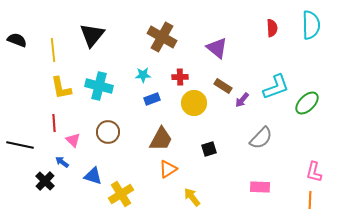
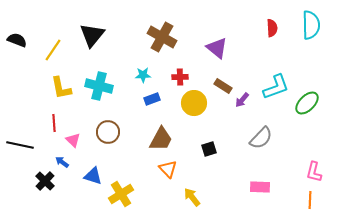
yellow line: rotated 40 degrees clockwise
orange triangle: rotated 42 degrees counterclockwise
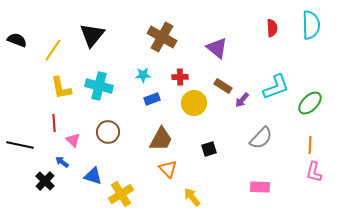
green ellipse: moved 3 px right
orange line: moved 55 px up
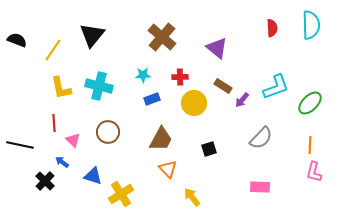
brown cross: rotated 12 degrees clockwise
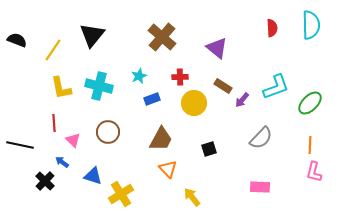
cyan star: moved 4 px left, 1 px down; rotated 21 degrees counterclockwise
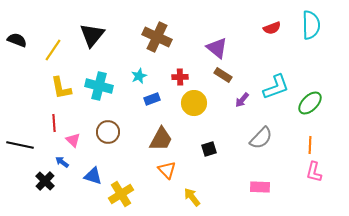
red semicircle: rotated 72 degrees clockwise
brown cross: moved 5 px left; rotated 16 degrees counterclockwise
brown rectangle: moved 11 px up
orange triangle: moved 1 px left, 1 px down
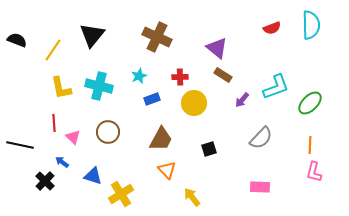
pink triangle: moved 3 px up
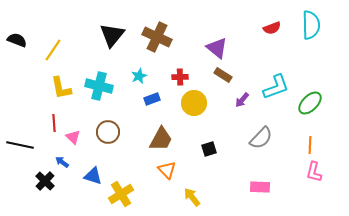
black triangle: moved 20 px right
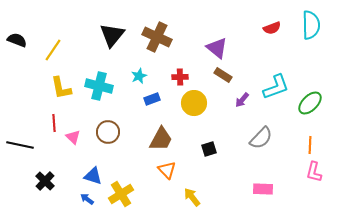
blue arrow: moved 25 px right, 37 px down
pink rectangle: moved 3 px right, 2 px down
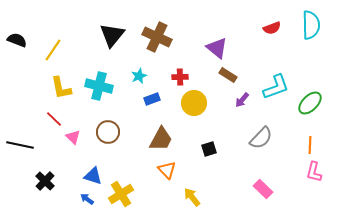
brown rectangle: moved 5 px right
red line: moved 4 px up; rotated 42 degrees counterclockwise
pink rectangle: rotated 42 degrees clockwise
